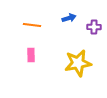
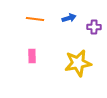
orange line: moved 3 px right, 6 px up
pink rectangle: moved 1 px right, 1 px down
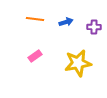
blue arrow: moved 3 px left, 4 px down
pink rectangle: moved 3 px right; rotated 56 degrees clockwise
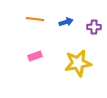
pink rectangle: rotated 16 degrees clockwise
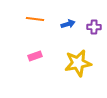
blue arrow: moved 2 px right, 2 px down
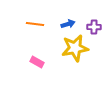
orange line: moved 5 px down
pink rectangle: moved 2 px right, 6 px down; rotated 48 degrees clockwise
yellow star: moved 3 px left, 15 px up
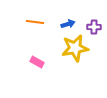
orange line: moved 2 px up
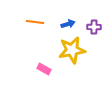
yellow star: moved 3 px left, 2 px down
pink rectangle: moved 7 px right, 7 px down
